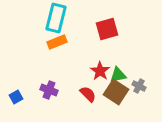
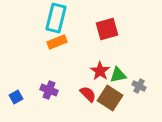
brown square: moved 6 px left, 6 px down
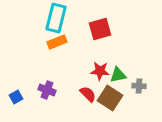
red square: moved 7 px left
red star: rotated 30 degrees counterclockwise
gray cross: rotated 24 degrees counterclockwise
purple cross: moved 2 px left
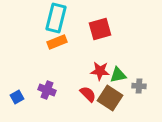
blue square: moved 1 px right
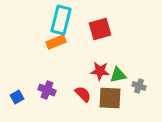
cyan rectangle: moved 5 px right, 2 px down
orange rectangle: moved 1 px left
gray cross: rotated 16 degrees clockwise
red semicircle: moved 5 px left
brown square: rotated 30 degrees counterclockwise
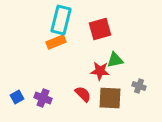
green triangle: moved 3 px left, 15 px up
purple cross: moved 4 px left, 8 px down
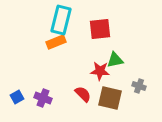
red square: rotated 10 degrees clockwise
brown square: rotated 10 degrees clockwise
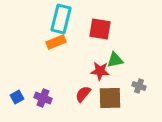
cyan rectangle: moved 1 px up
red square: rotated 15 degrees clockwise
red semicircle: rotated 96 degrees counterclockwise
brown square: rotated 15 degrees counterclockwise
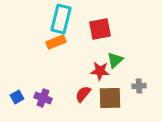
red square: rotated 20 degrees counterclockwise
green triangle: rotated 30 degrees counterclockwise
gray cross: rotated 24 degrees counterclockwise
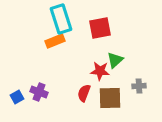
cyan rectangle: rotated 32 degrees counterclockwise
red square: moved 1 px up
orange rectangle: moved 1 px left, 1 px up
red semicircle: moved 1 px right, 1 px up; rotated 18 degrees counterclockwise
purple cross: moved 4 px left, 6 px up
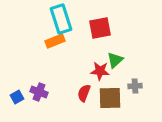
gray cross: moved 4 px left
